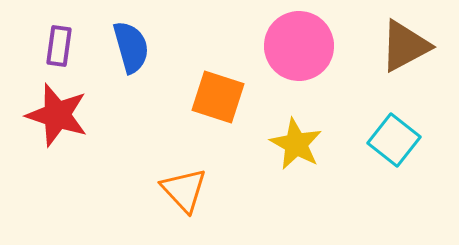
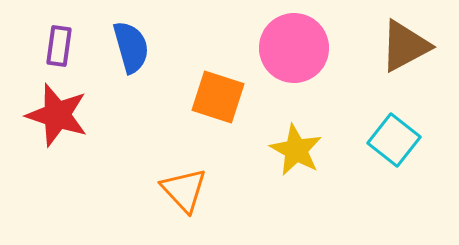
pink circle: moved 5 px left, 2 px down
yellow star: moved 6 px down
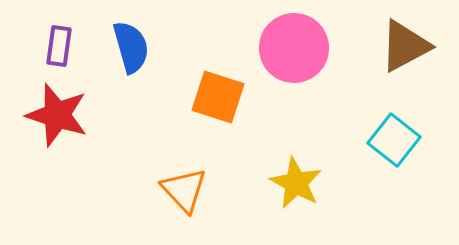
yellow star: moved 33 px down
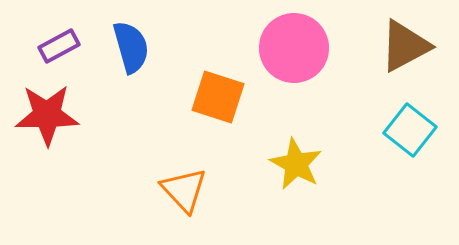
purple rectangle: rotated 54 degrees clockwise
red star: moved 10 px left; rotated 18 degrees counterclockwise
cyan square: moved 16 px right, 10 px up
yellow star: moved 19 px up
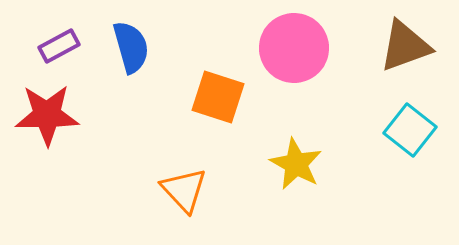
brown triangle: rotated 8 degrees clockwise
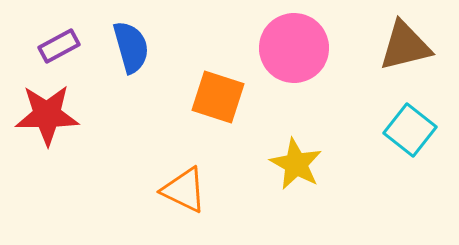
brown triangle: rotated 6 degrees clockwise
orange triangle: rotated 21 degrees counterclockwise
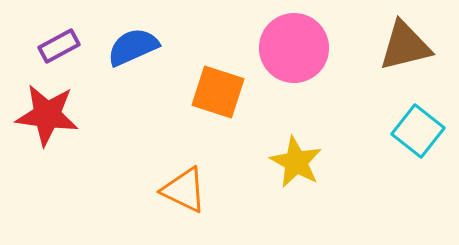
blue semicircle: moved 2 px right; rotated 98 degrees counterclockwise
orange square: moved 5 px up
red star: rotated 8 degrees clockwise
cyan square: moved 8 px right, 1 px down
yellow star: moved 2 px up
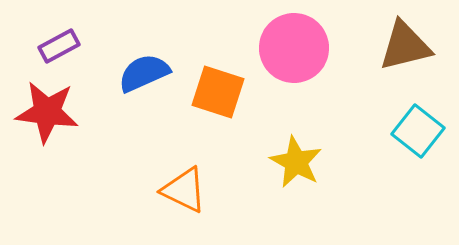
blue semicircle: moved 11 px right, 26 px down
red star: moved 3 px up
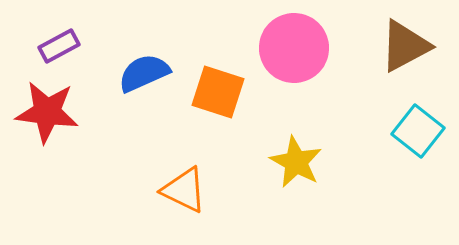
brown triangle: rotated 14 degrees counterclockwise
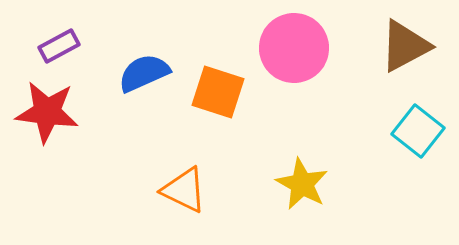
yellow star: moved 6 px right, 22 px down
